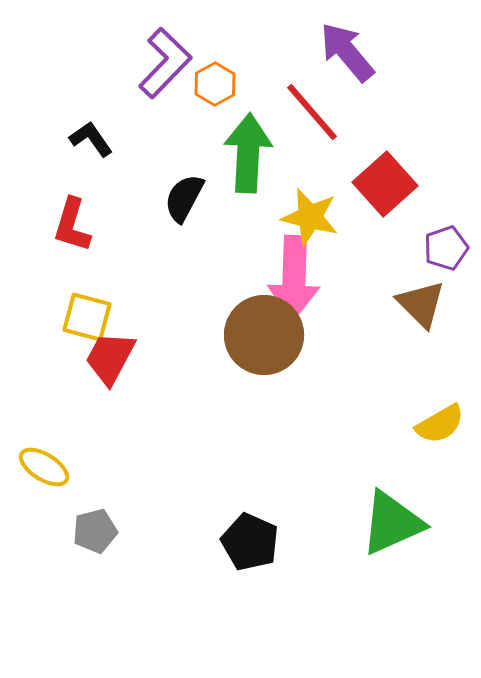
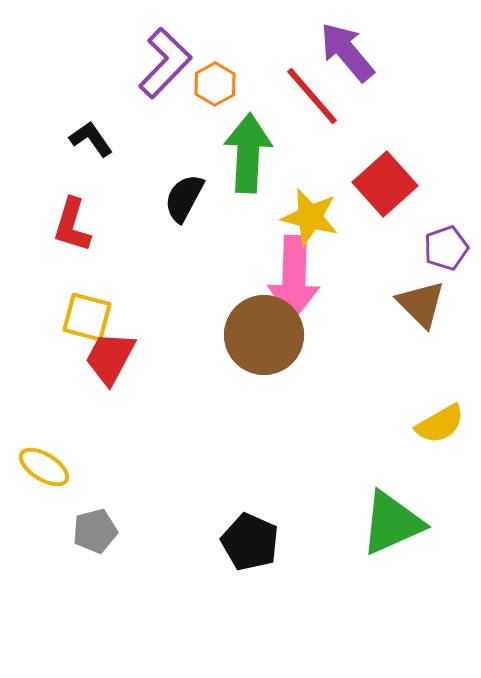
red line: moved 16 px up
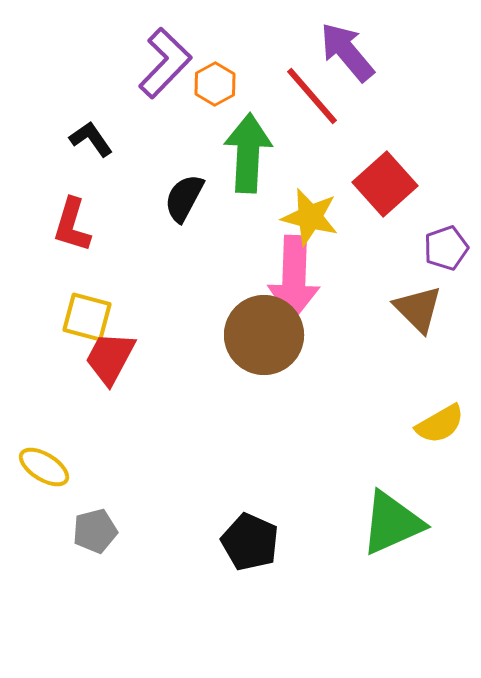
brown triangle: moved 3 px left, 5 px down
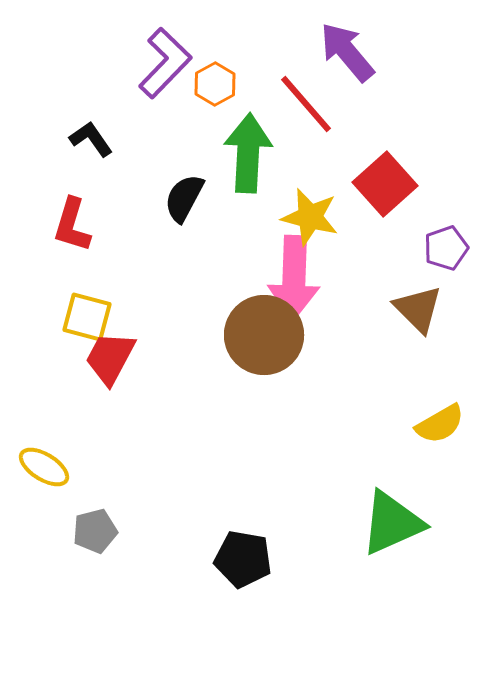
red line: moved 6 px left, 8 px down
black pentagon: moved 7 px left, 17 px down; rotated 14 degrees counterclockwise
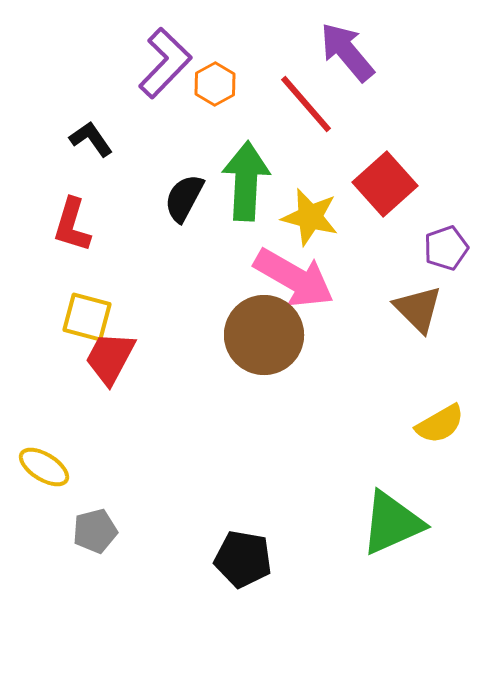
green arrow: moved 2 px left, 28 px down
pink arrow: rotated 62 degrees counterclockwise
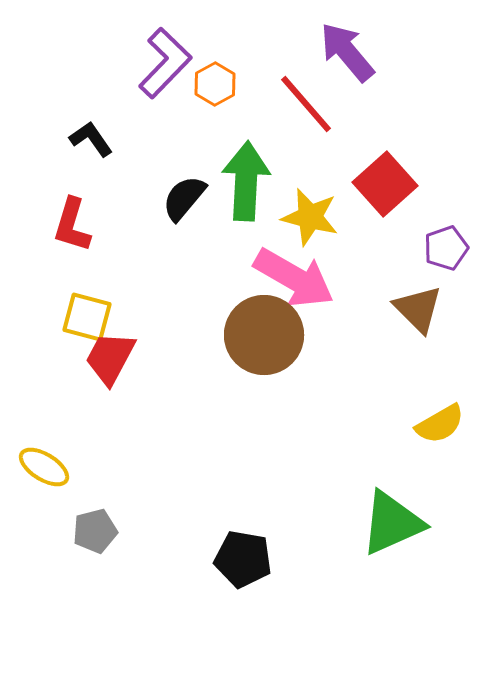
black semicircle: rotated 12 degrees clockwise
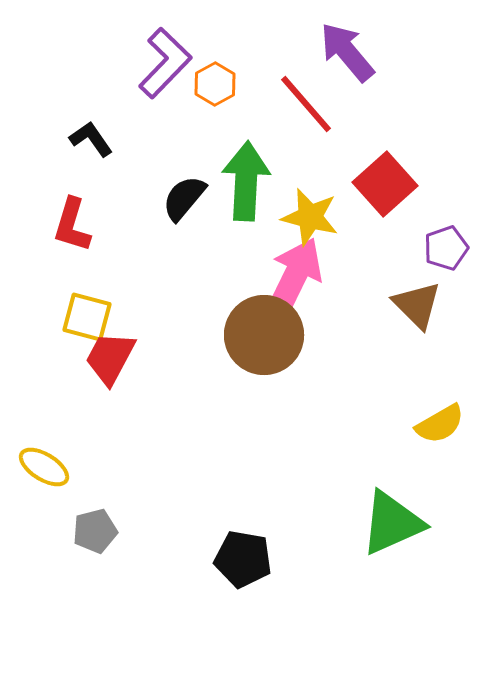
pink arrow: rotated 94 degrees counterclockwise
brown triangle: moved 1 px left, 4 px up
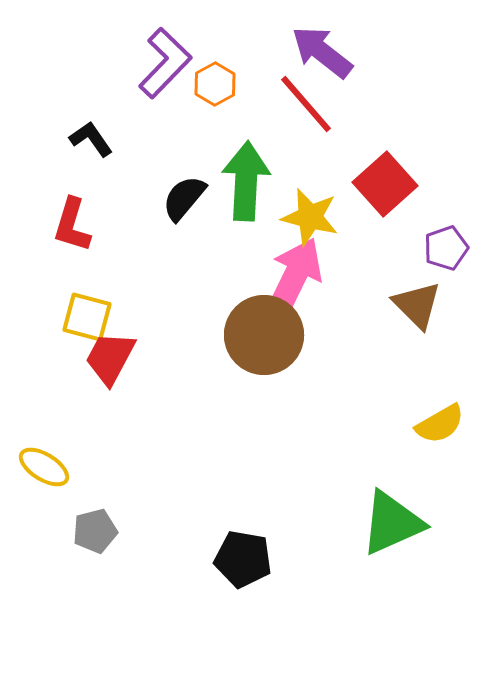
purple arrow: moved 25 px left; rotated 12 degrees counterclockwise
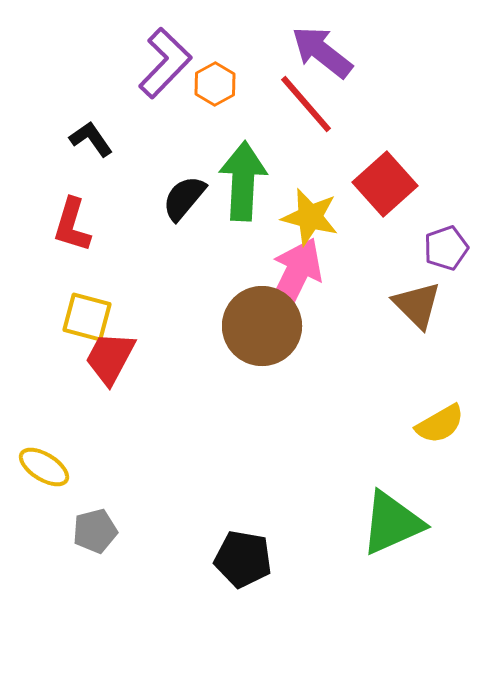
green arrow: moved 3 px left
brown circle: moved 2 px left, 9 px up
